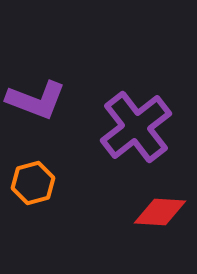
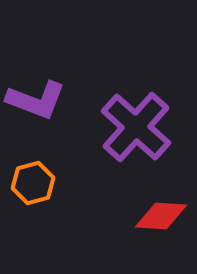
purple cross: rotated 10 degrees counterclockwise
red diamond: moved 1 px right, 4 px down
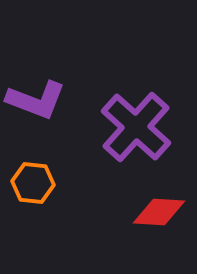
orange hexagon: rotated 21 degrees clockwise
red diamond: moved 2 px left, 4 px up
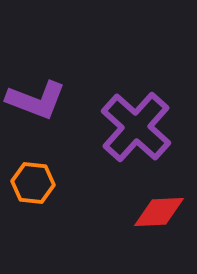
red diamond: rotated 6 degrees counterclockwise
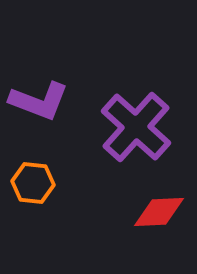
purple L-shape: moved 3 px right, 1 px down
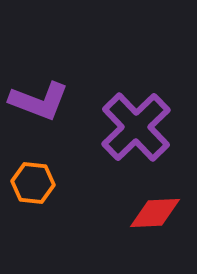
purple cross: rotated 4 degrees clockwise
red diamond: moved 4 px left, 1 px down
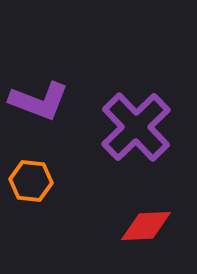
orange hexagon: moved 2 px left, 2 px up
red diamond: moved 9 px left, 13 px down
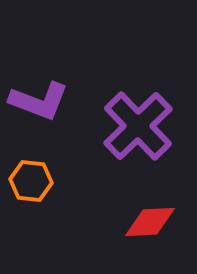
purple cross: moved 2 px right, 1 px up
red diamond: moved 4 px right, 4 px up
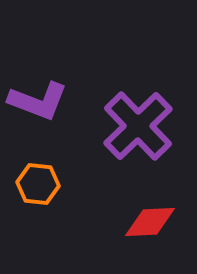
purple L-shape: moved 1 px left
orange hexagon: moved 7 px right, 3 px down
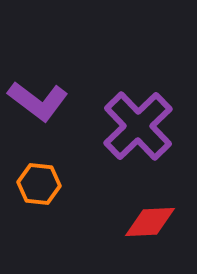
purple L-shape: rotated 16 degrees clockwise
orange hexagon: moved 1 px right
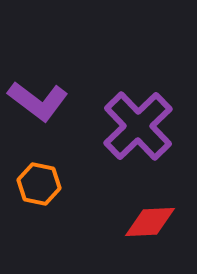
orange hexagon: rotated 6 degrees clockwise
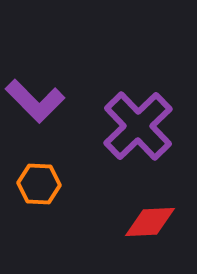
purple L-shape: moved 3 px left; rotated 8 degrees clockwise
orange hexagon: rotated 9 degrees counterclockwise
